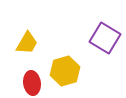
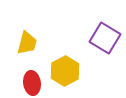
yellow trapezoid: rotated 15 degrees counterclockwise
yellow hexagon: rotated 12 degrees counterclockwise
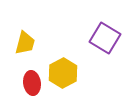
yellow trapezoid: moved 2 px left
yellow hexagon: moved 2 px left, 2 px down
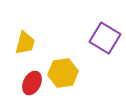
yellow hexagon: rotated 20 degrees clockwise
red ellipse: rotated 35 degrees clockwise
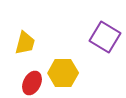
purple square: moved 1 px up
yellow hexagon: rotated 8 degrees clockwise
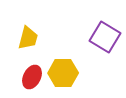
yellow trapezoid: moved 3 px right, 5 px up
red ellipse: moved 6 px up
